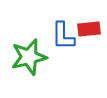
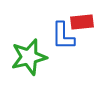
red rectangle: moved 7 px left, 7 px up
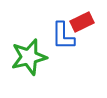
red rectangle: rotated 20 degrees counterclockwise
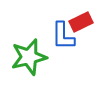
red rectangle: moved 1 px left
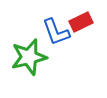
blue L-shape: moved 7 px left, 4 px up; rotated 20 degrees counterclockwise
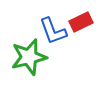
blue L-shape: moved 3 px left, 1 px up
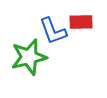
red rectangle: rotated 25 degrees clockwise
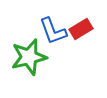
red rectangle: moved 7 px down; rotated 30 degrees counterclockwise
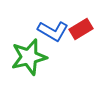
blue L-shape: rotated 40 degrees counterclockwise
